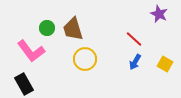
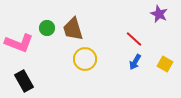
pink L-shape: moved 12 px left, 8 px up; rotated 32 degrees counterclockwise
black rectangle: moved 3 px up
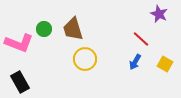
green circle: moved 3 px left, 1 px down
red line: moved 7 px right
black rectangle: moved 4 px left, 1 px down
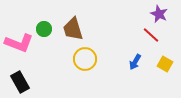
red line: moved 10 px right, 4 px up
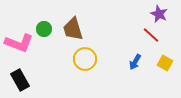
yellow square: moved 1 px up
black rectangle: moved 2 px up
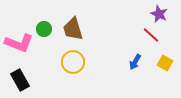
yellow circle: moved 12 px left, 3 px down
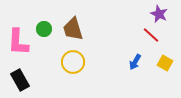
pink L-shape: moved 1 px left, 1 px up; rotated 72 degrees clockwise
